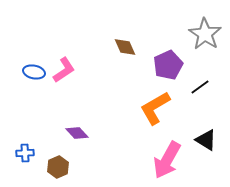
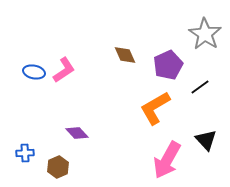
brown diamond: moved 8 px down
black triangle: rotated 15 degrees clockwise
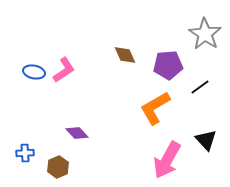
purple pentagon: rotated 20 degrees clockwise
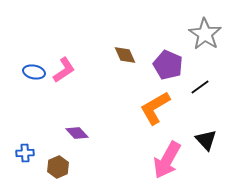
purple pentagon: rotated 28 degrees clockwise
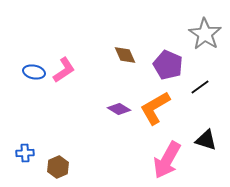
purple diamond: moved 42 px right, 24 px up; rotated 15 degrees counterclockwise
black triangle: rotated 30 degrees counterclockwise
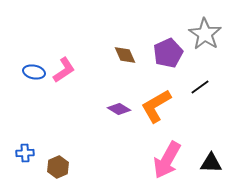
purple pentagon: moved 12 px up; rotated 24 degrees clockwise
orange L-shape: moved 1 px right, 2 px up
black triangle: moved 5 px right, 23 px down; rotated 15 degrees counterclockwise
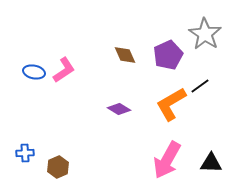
purple pentagon: moved 2 px down
black line: moved 1 px up
orange L-shape: moved 15 px right, 2 px up
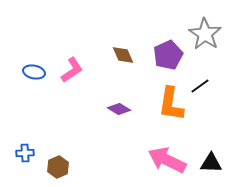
brown diamond: moved 2 px left
pink L-shape: moved 8 px right
orange L-shape: rotated 51 degrees counterclockwise
pink arrow: rotated 87 degrees clockwise
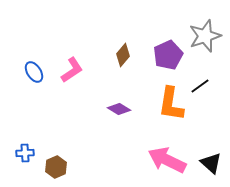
gray star: moved 2 px down; rotated 20 degrees clockwise
brown diamond: rotated 65 degrees clockwise
blue ellipse: rotated 45 degrees clockwise
black triangle: rotated 40 degrees clockwise
brown hexagon: moved 2 px left
